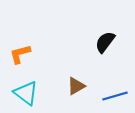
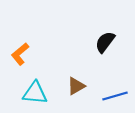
orange L-shape: rotated 25 degrees counterclockwise
cyan triangle: moved 9 px right; rotated 32 degrees counterclockwise
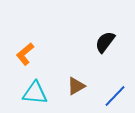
orange L-shape: moved 5 px right
blue line: rotated 30 degrees counterclockwise
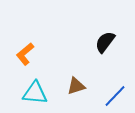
brown triangle: rotated 12 degrees clockwise
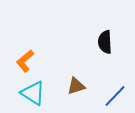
black semicircle: rotated 40 degrees counterclockwise
orange L-shape: moved 7 px down
cyan triangle: moved 2 px left; rotated 28 degrees clockwise
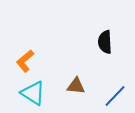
brown triangle: rotated 24 degrees clockwise
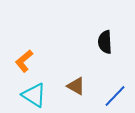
orange L-shape: moved 1 px left
brown triangle: rotated 24 degrees clockwise
cyan triangle: moved 1 px right, 2 px down
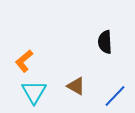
cyan triangle: moved 3 px up; rotated 28 degrees clockwise
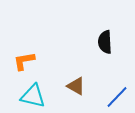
orange L-shape: rotated 30 degrees clockwise
cyan triangle: moved 1 px left, 4 px down; rotated 48 degrees counterclockwise
blue line: moved 2 px right, 1 px down
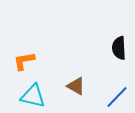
black semicircle: moved 14 px right, 6 px down
